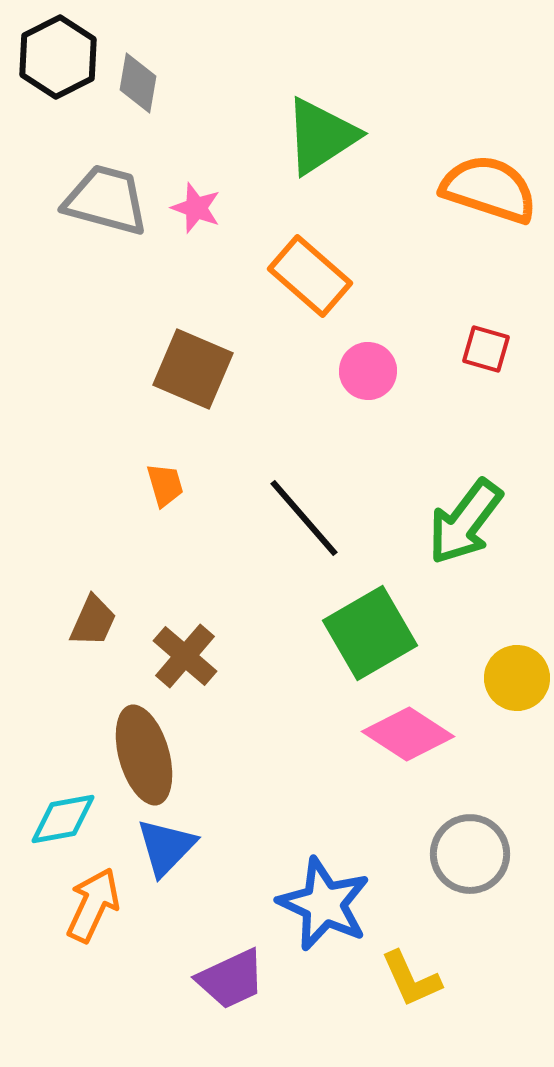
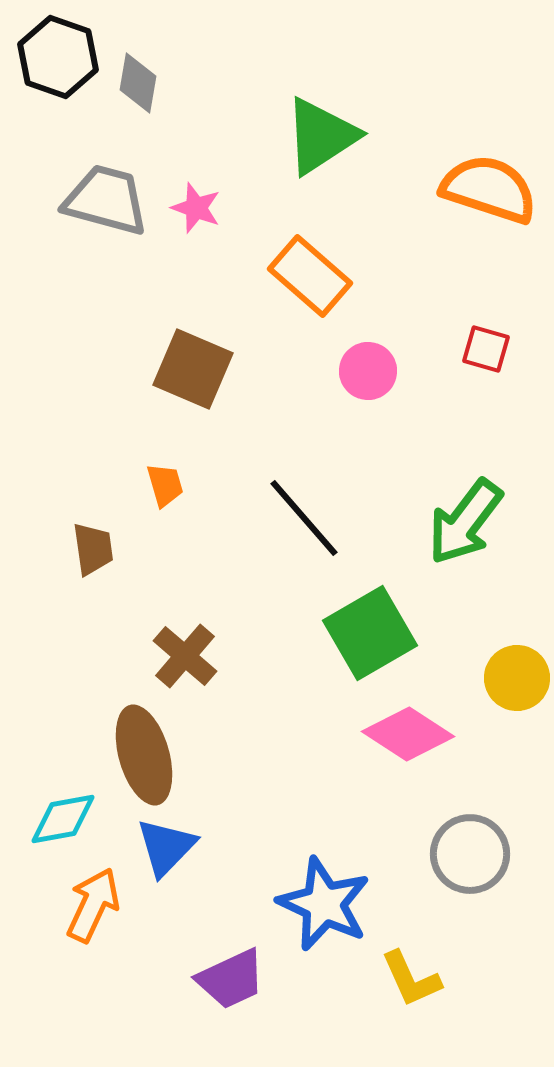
black hexagon: rotated 14 degrees counterclockwise
brown trapezoid: moved 72 px up; rotated 32 degrees counterclockwise
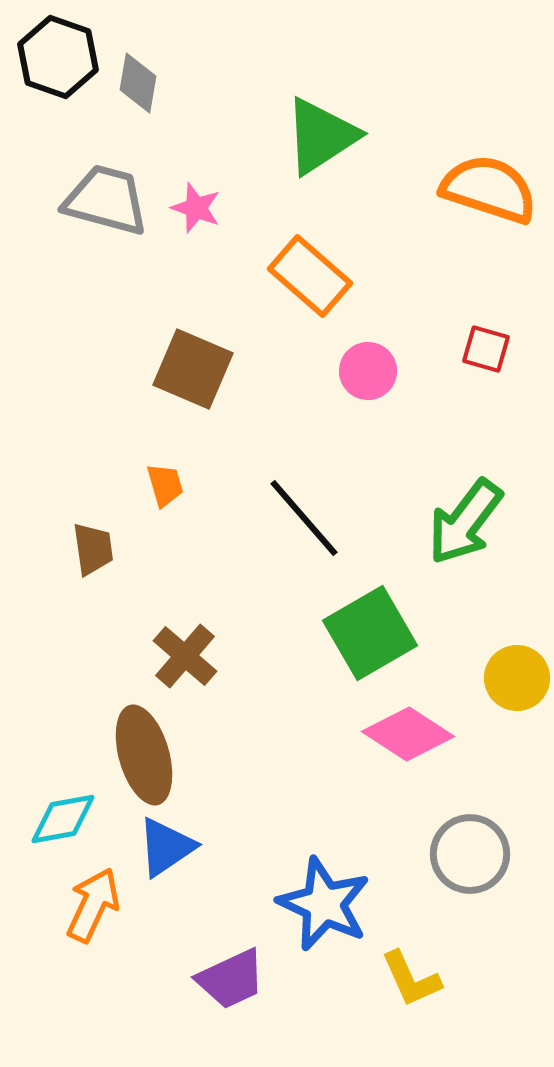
blue triangle: rotated 12 degrees clockwise
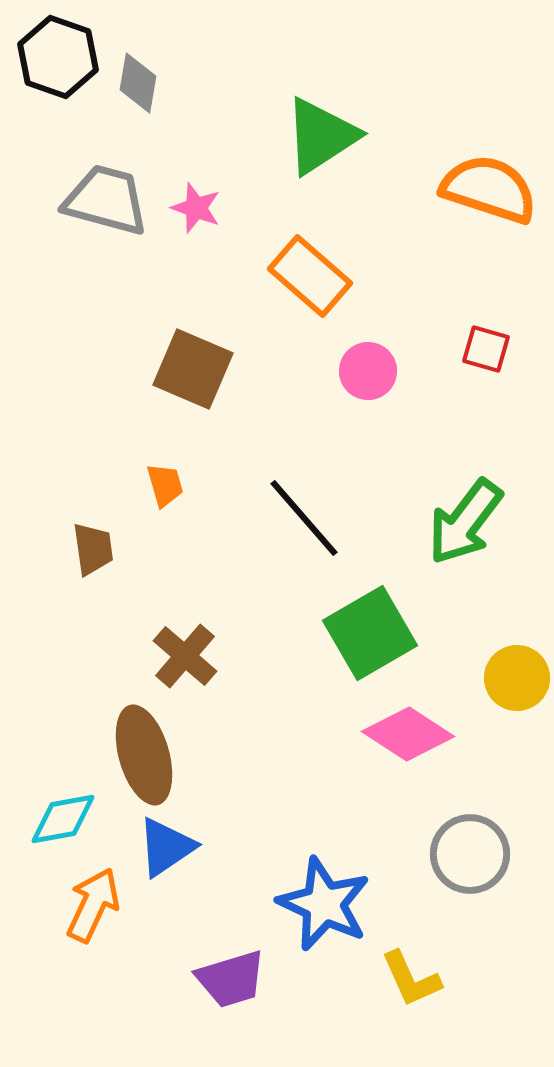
purple trapezoid: rotated 8 degrees clockwise
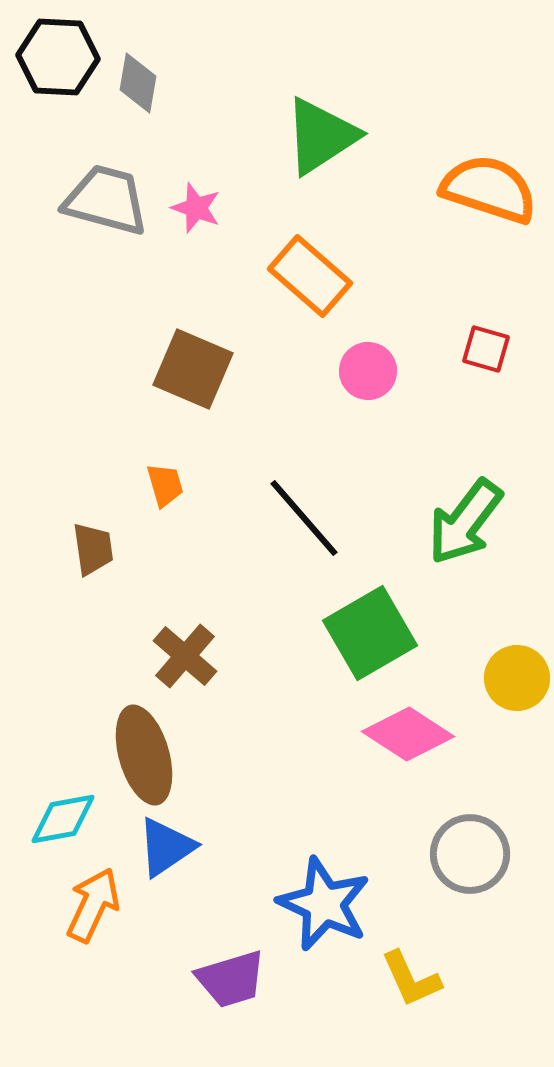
black hexagon: rotated 16 degrees counterclockwise
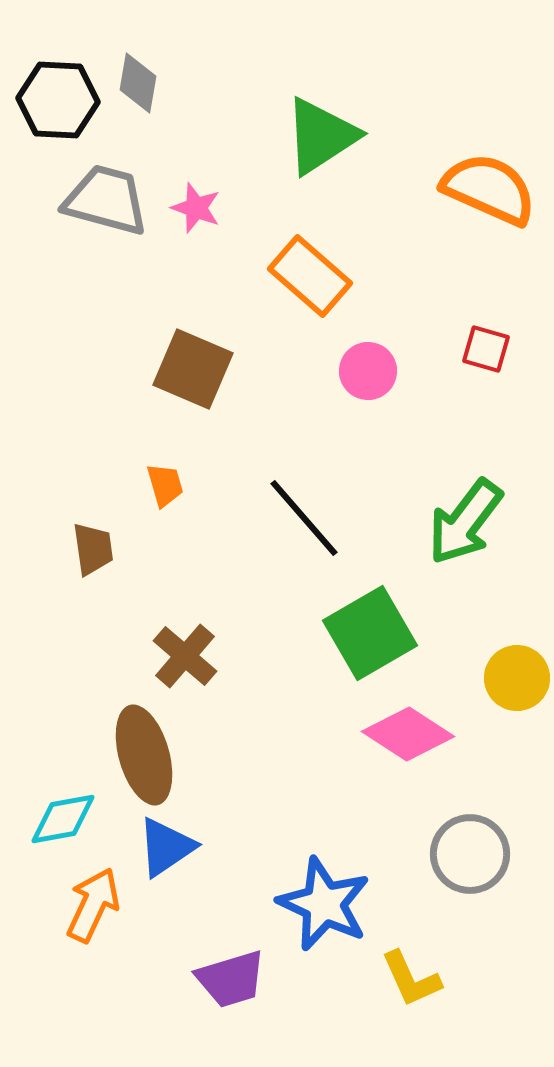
black hexagon: moved 43 px down
orange semicircle: rotated 6 degrees clockwise
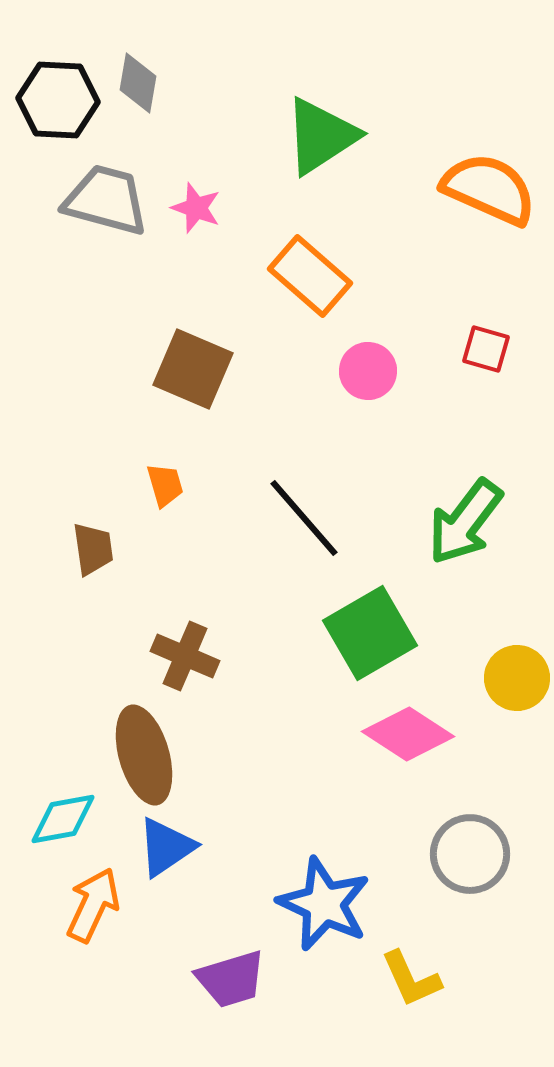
brown cross: rotated 18 degrees counterclockwise
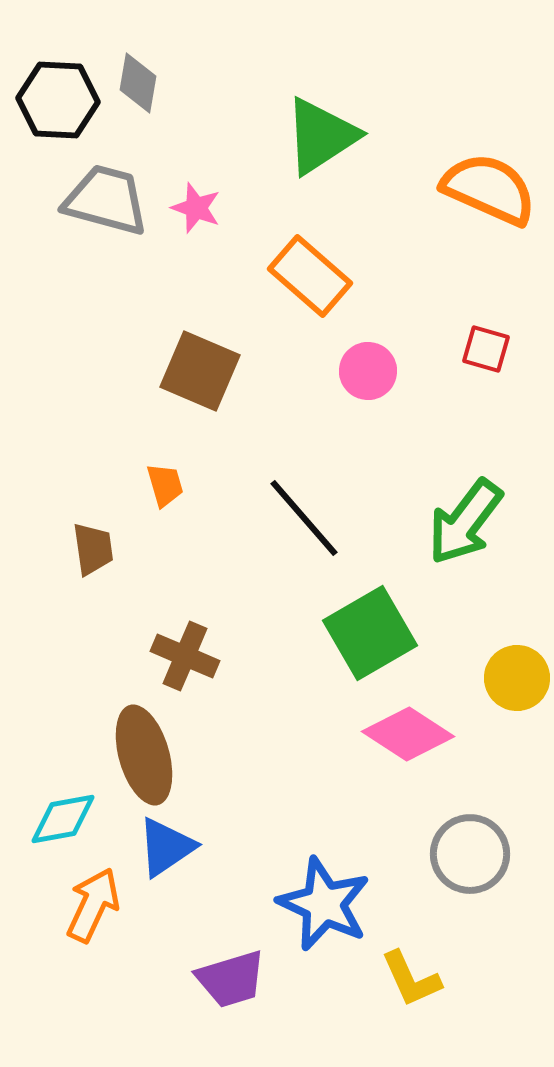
brown square: moved 7 px right, 2 px down
